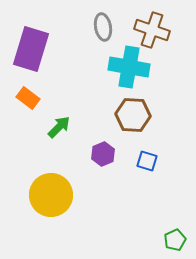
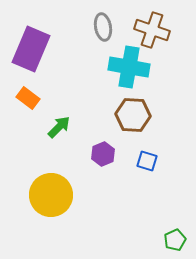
purple rectangle: rotated 6 degrees clockwise
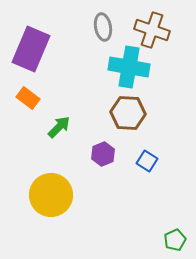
brown hexagon: moved 5 px left, 2 px up
blue square: rotated 15 degrees clockwise
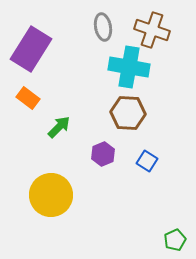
purple rectangle: rotated 9 degrees clockwise
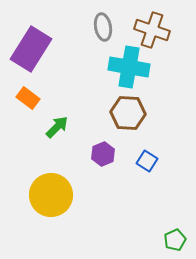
green arrow: moved 2 px left
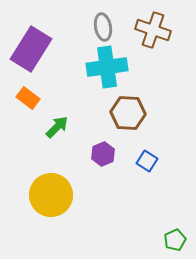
brown cross: moved 1 px right
cyan cross: moved 22 px left; rotated 18 degrees counterclockwise
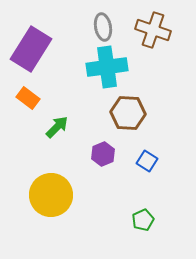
green pentagon: moved 32 px left, 20 px up
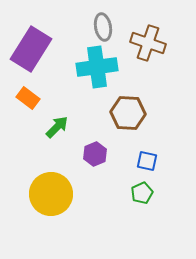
brown cross: moved 5 px left, 13 px down
cyan cross: moved 10 px left
purple hexagon: moved 8 px left
blue square: rotated 20 degrees counterclockwise
yellow circle: moved 1 px up
green pentagon: moved 1 px left, 27 px up
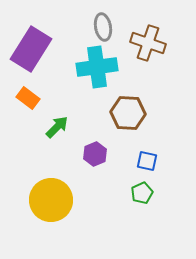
yellow circle: moved 6 px down
